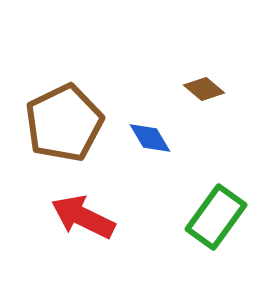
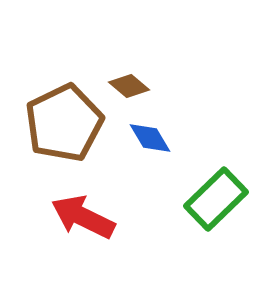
brown diamond: moved 75 px left, 3 px up
green rectangle: moved 18 px up; rotated 10 degrees clockwise
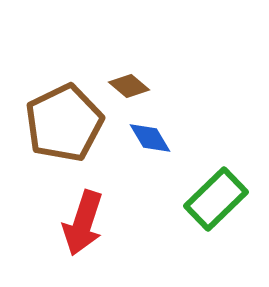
red arrow: moved 6 px down; rotated 98 degrees counterclockwise
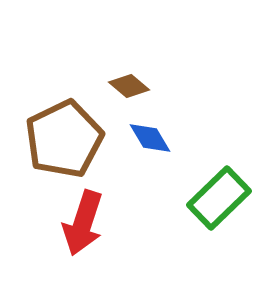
brown pentagon: moved 16 px down
green rectangle: moved 3 px right, 1 px up
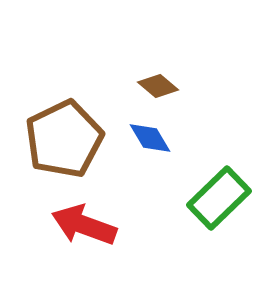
brown diamond: moved 29 px right
red arrow: moved 1 px right, 2 px down; rotated 92 degrees clockwise
